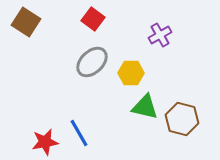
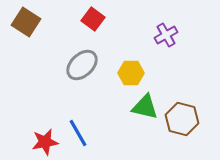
purple cross: moved 6 px right
gray ellipse: moved 10 px left, 3 px down
blue line: moved 1 px left
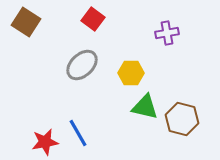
purple cross: moved 1 px right, 2 px up; rotated 20 degrees clockwise
